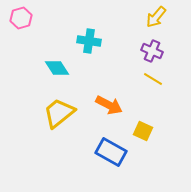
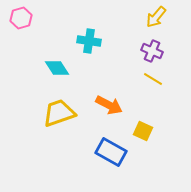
yellow trapezoid: rotated 20 degrees clockwise
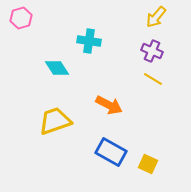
yellow trapezoid: moved 4 px left, 8 px down
yellow square: moved 5 px right, 33 px down
